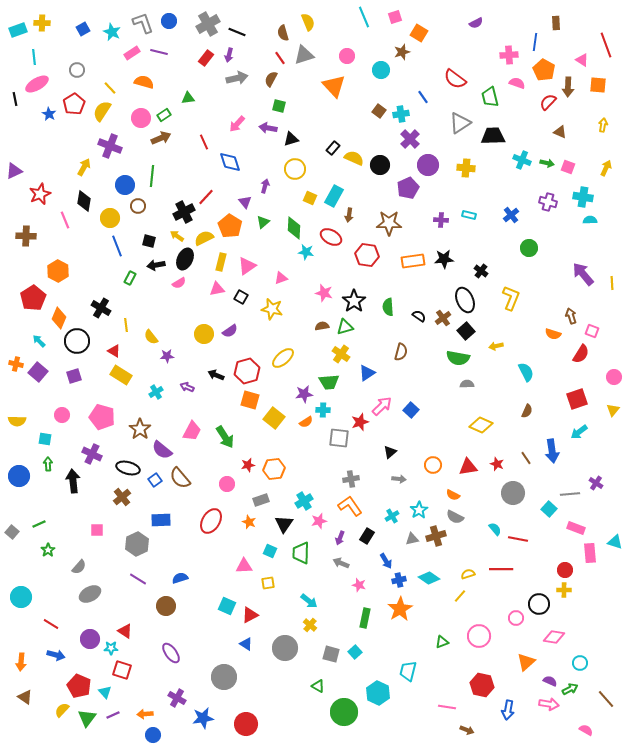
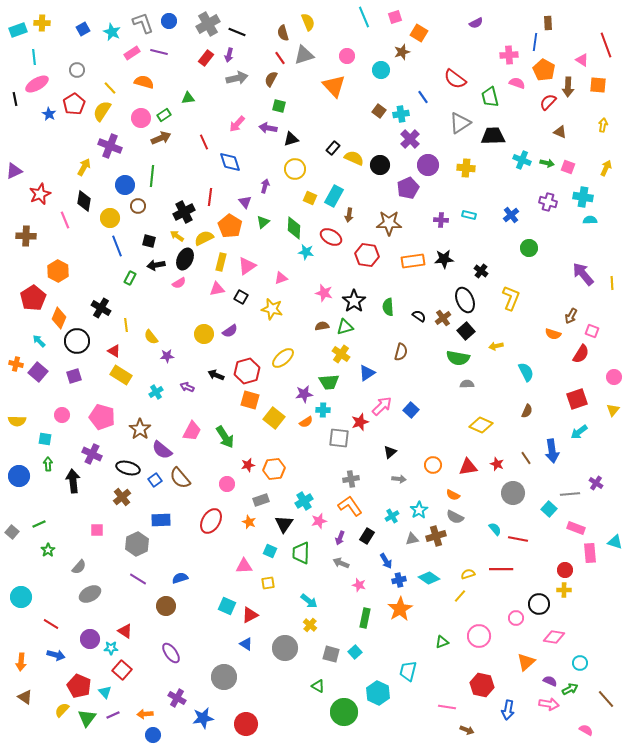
brown rectangle at (556, 23): moved 8 px left
red line at (206, 197): moved 4 px right; rotated 36 degrees counterclockwise
brown arrow at (571, 316): rotated 133 degrees counterclockwise
red square at (122, 670): rotated 24 degrees clockwise
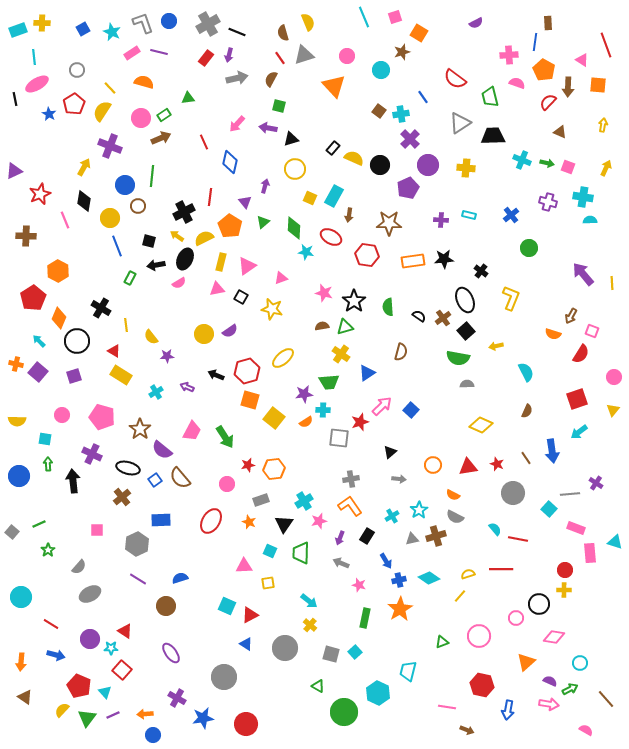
blue diamond at (230, 162): rotated 30 degrees clockwise
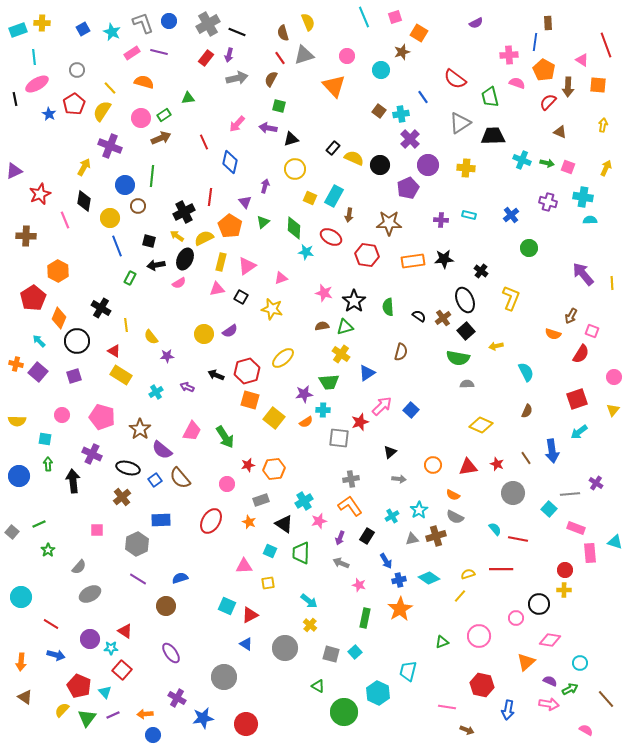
black triangle at (284, 524): rotated 30 degrees counterclockwise
pink diamond at (554, 637): moved 4 px left, 3 px down
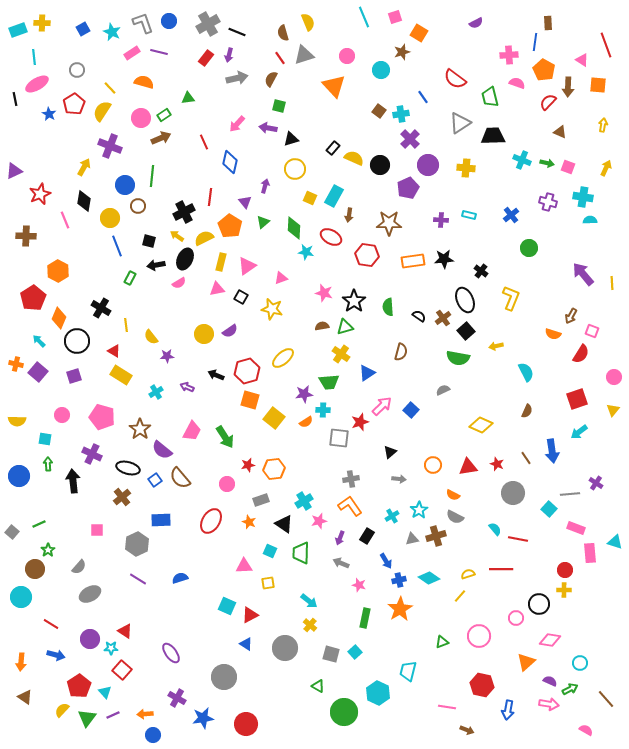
gray semicircle at (467, 384): moved 24 px left, 6 px down; rotated 24 degrees counterclockwise
brown circle at (166, 606): moved 131 px left, 37 px up
red pentagon at (79, 686): rotated 15 degrees clockwise
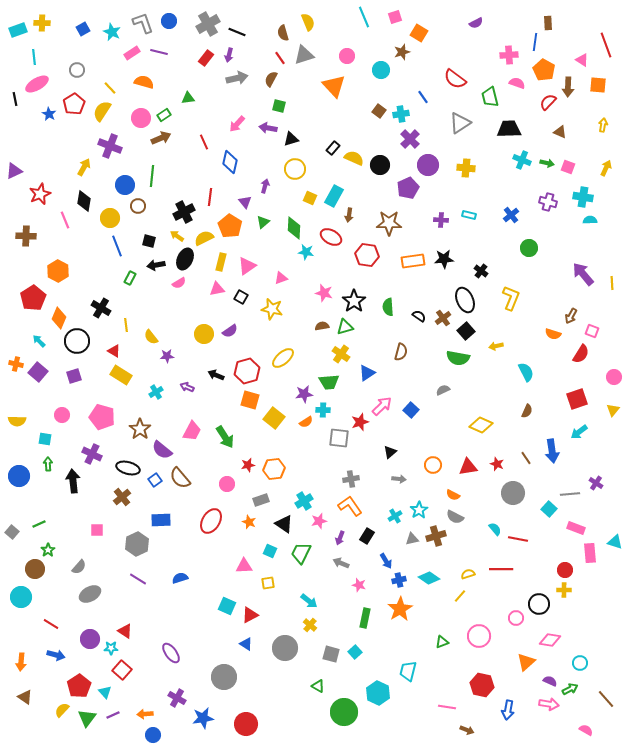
black trapezoid at (493, 136): moved 16 px right, 7 px up
cyan cross at (392, 516): moved 3 px right
green trapezoid at (301, 553): rotated 25 degrees clockwise
